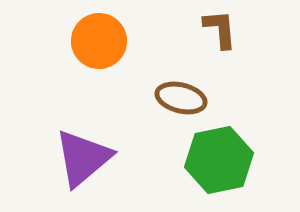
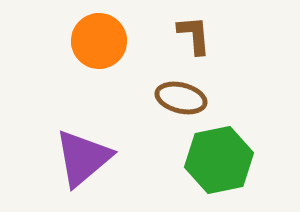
brown L-shape: moved 26 px left, 6 px down
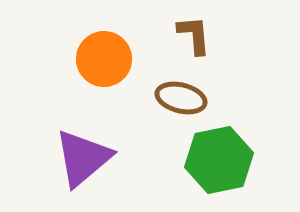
orange circle: moved 5 px right, 18 px down
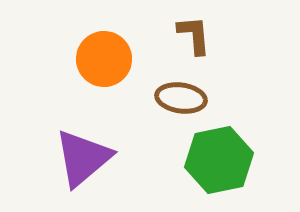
brown ellipse: rotated 6 degrees counterclockwise
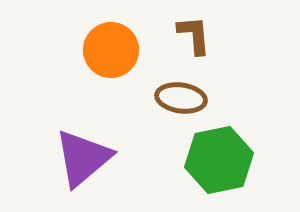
orange circle: moved 7 px right, 9 px up
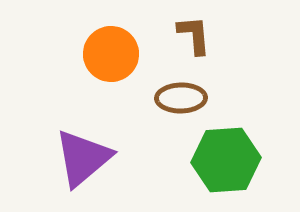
orange circle: moved 4 px down
brown ellipse: rotated 9 degrees counterclockwise
green hexagon: moved 7 px right; rotated 8 degrees clockwise
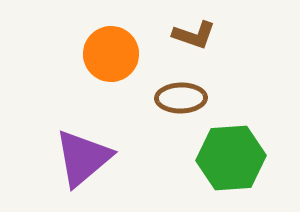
brown L-shape: rotated 114 degrees clockwise
green hexagon: moved 5 px right, 2 px up
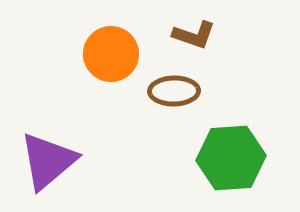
brown ellipse: moved 7 px left, 7 px up
purple triangle: moved 35 px left, 3 px down
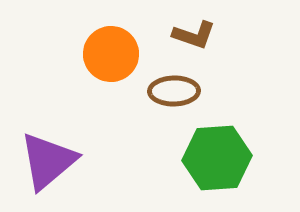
green hexagon: moved 14 px left
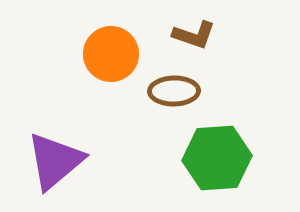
purple triangle: moved 7 px right
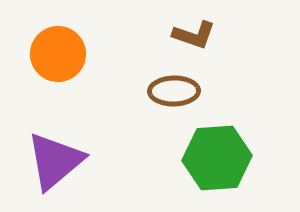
orange circle: moved 53 px left
